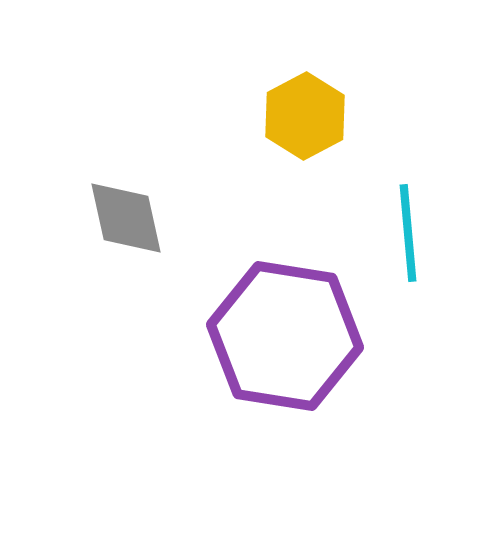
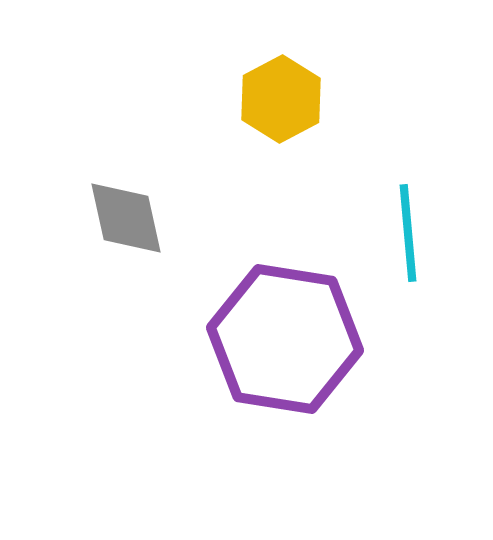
yellow hexagon: moved 24 px left, 17 px up
purple hexagon: moved 3 px down
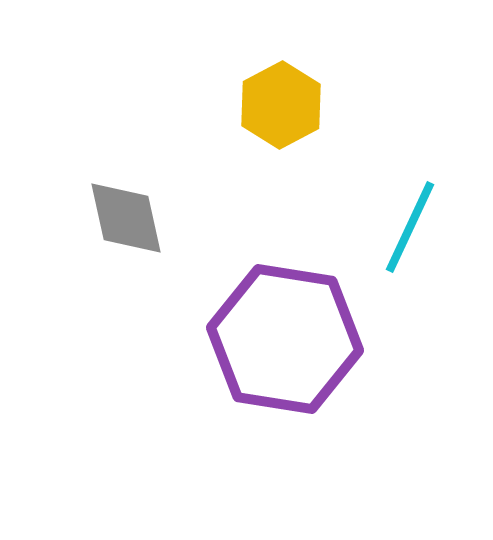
yellow hexagon: moved 6 px down
cyan line: moved 2 px right, 6 px up; rotated 30 degrees clockwise
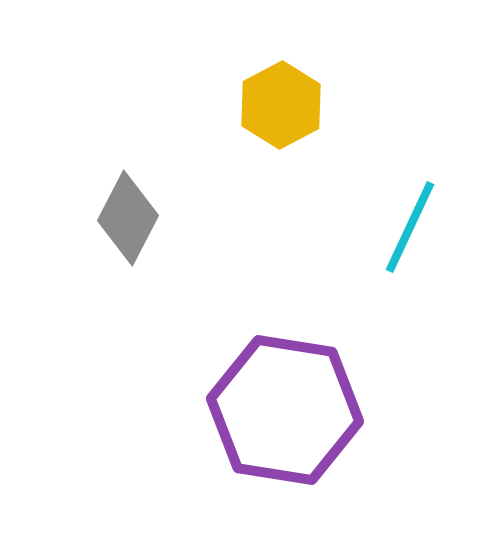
gray diamond: moved 2 px right; rotated 40 degrees clockwise
purple hexagon: moved 71 px down
